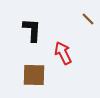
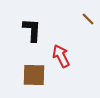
red arrow: moved 2 px left, 3 px down
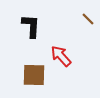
black L-shape: moved 1 px left, 4 px up
red arrow: rotated 15 degrees counterclockwise
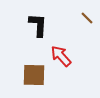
brown line: moved 1 px left, 1 px up
black L-shape: moved 7 px right, 1 px up
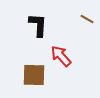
brown line: moved 1 px down; rotated 16 degrees counterclockwise
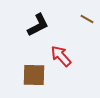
black L-shape: rotated 60 degrees clockwise
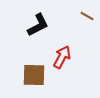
brown line: moved 3 px up
red arrow: moved 1 px right, 1 px down; rotated 70 degrees clockwise
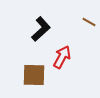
brown line: moved 2 px right, 6 px down
black L-shape: moved 3 px right, 4 px down; rotated 15 degrees counterclockwise
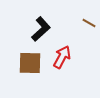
brown line: moved 1 px down
brown square: moved 4 px left, 12 px up
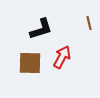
brown line: rotated 48 degrees clockwise
black L-shape: rotated 25 degrees clockwise
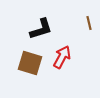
brown square: rotated 15 degrees clockwise
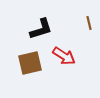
red arrow: moved 2 px right, 1 px up; rotated 95 degrees clockwise
brown square: rotated 30 degrees counterclockwise
